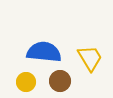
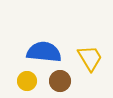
yellow circle: moved 1 px right, 1 px up
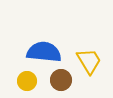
yellow trapezoid: moved 1 px left, 3 px down
brown circle: moved 1 px right, 1 px up
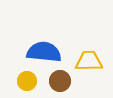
yellow trapezoid: rotated 60 degrees counterclockwise
brown circle: moved 1 px left, 1 px down
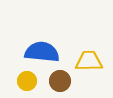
blue semicircle: moved 2 px left
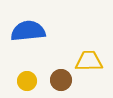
blue semicircle: moved 14 px left, 21 px up; rotated 12 degrees counterclockwise
brown circle: moved 1 px right, 1 px up
